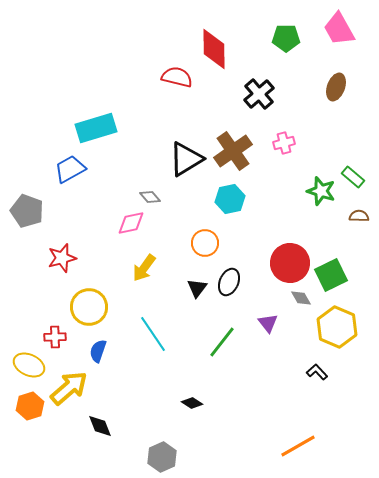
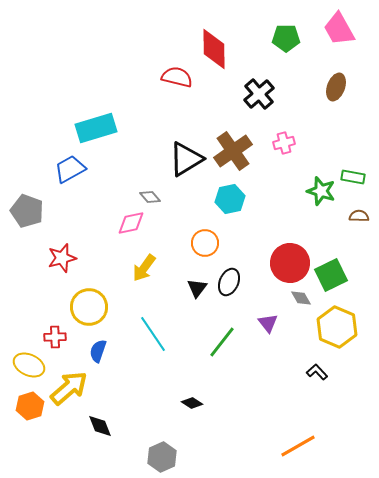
green rectangle at (353, 177): rotated 30 degrees counterclockwise
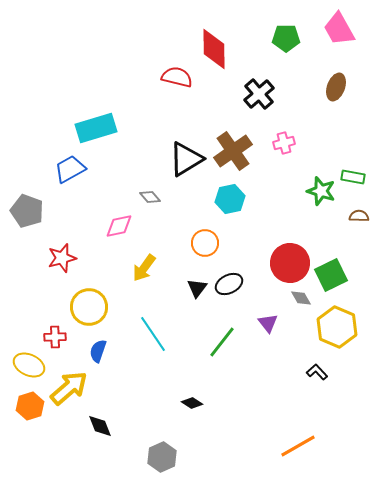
pink diamond at (131, 223): moved 12 px left, 3 px down
black ellipse at (229, 282): moved 2 px down; rotated 40 degrees clockwise
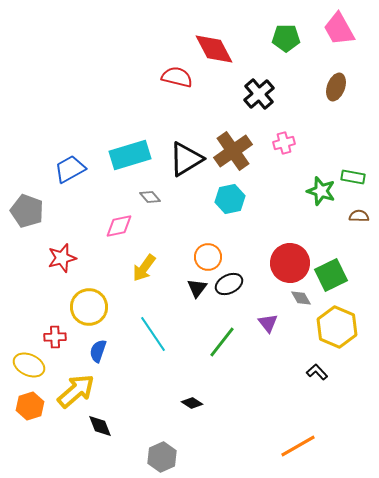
red diamond at (214, 49): rotated 27 degrees counterclockwise
cyan rectangle at (96, 128): moved 34 px right, 27 px down
orange circle at (205, 243): moved 3 px right, 14 px down
yellow arrow at (69, 388): moved 7 px right, 3 px down
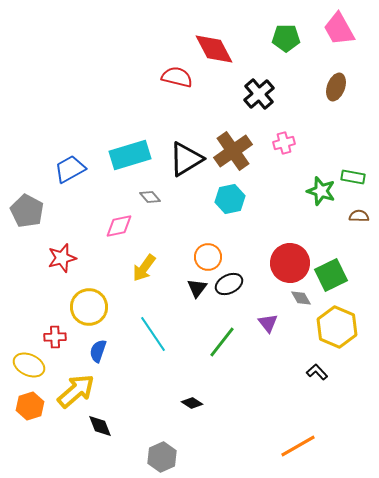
gray pentagon at (27, 211): rotated 8 degrees clockwise
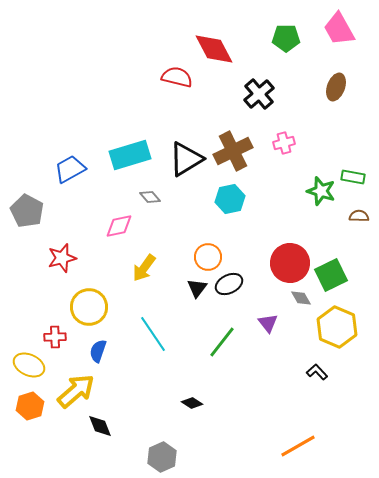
brown cross at (233, 151): rotated 9 degrees clockwise
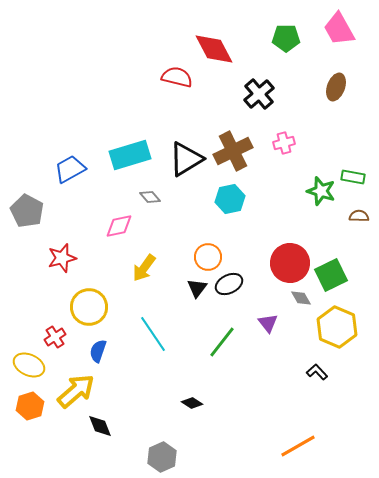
red cross at (55, 337): rotated 30 degrees counterclockwise
